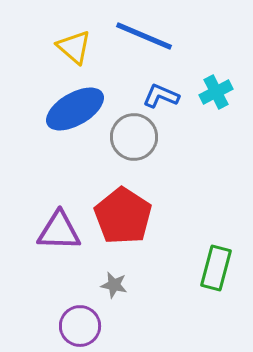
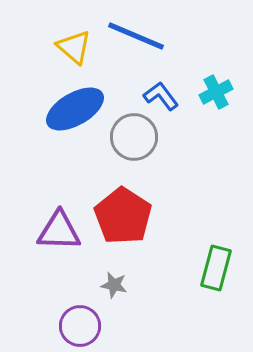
blue line: moved 8 px left
blue L-shape: rotated 30 degrees clockwise
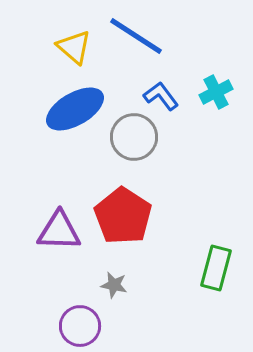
blue line: rotated 10 degrees clockwise
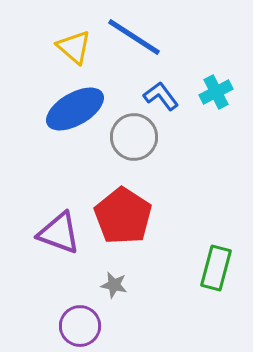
blue line: moved 2 px left, 1 px down
purple triangle: moved 2 px down; rotated 18 degrees clockwise
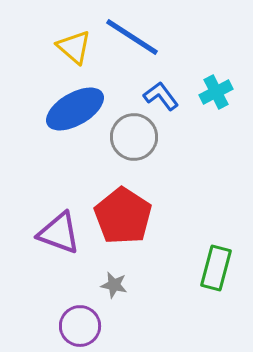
blue line: moved 2 px left
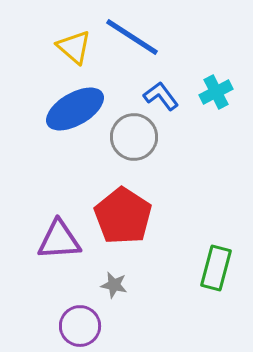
purple triangle: moved 7 px down; rotated 24 degrees counterclockwise
